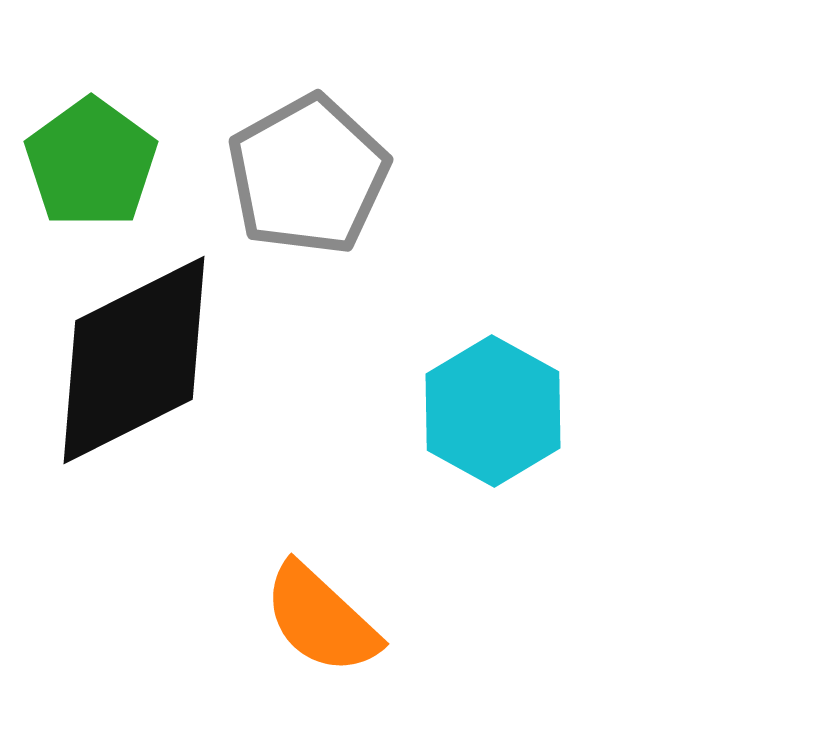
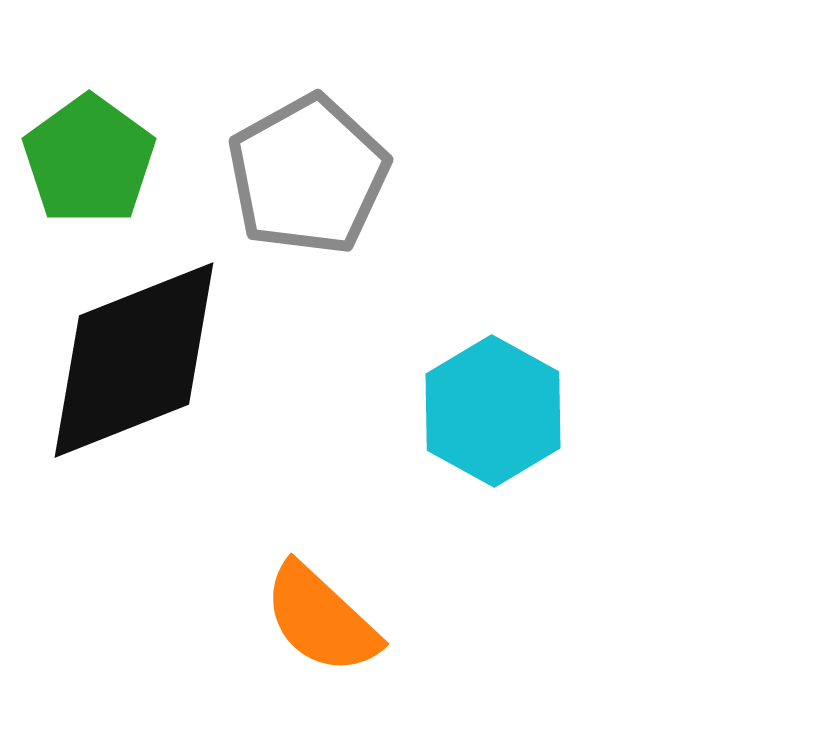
green pentagon: moved 2 px left, 3 px up
black diamond: rotated 5 degrees clockwise
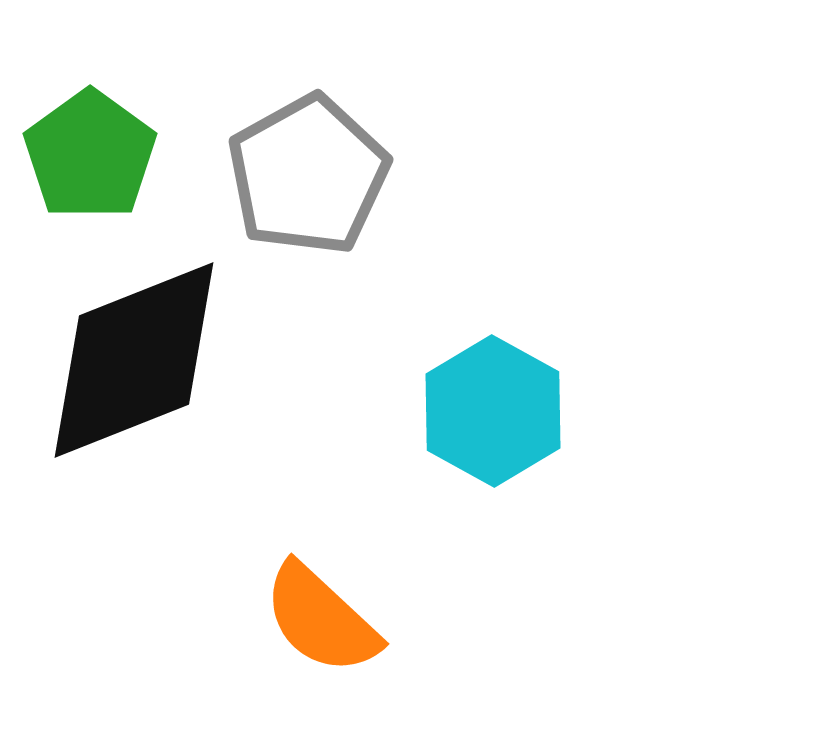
green pentagon: moved 1 px right, 5 px up
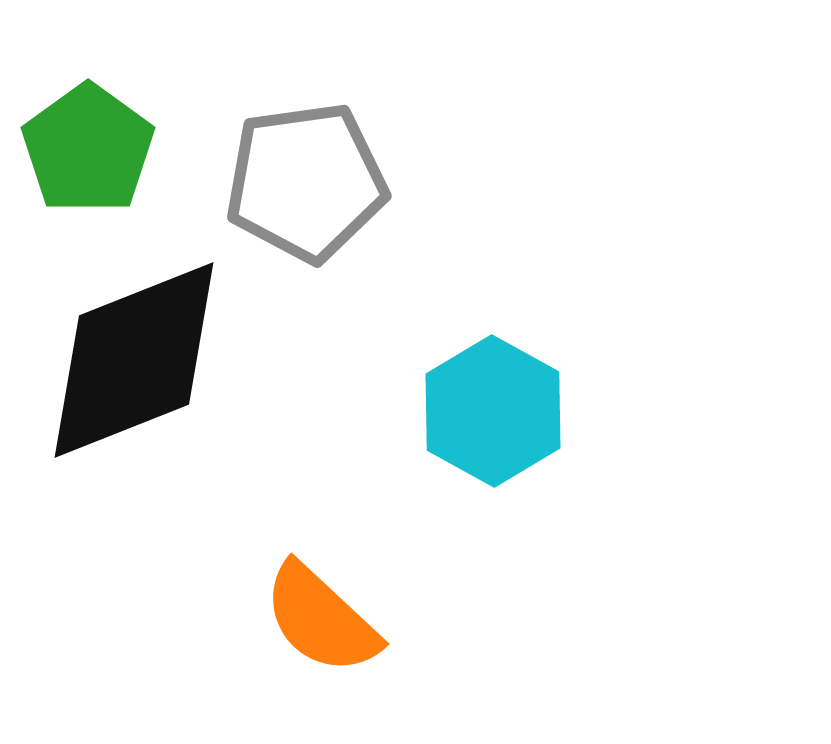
green pentagon: moved 2 px left, 6 px up
gray pentagon: moved 2 px left, 7 px down; rotated 21 degrees clockwise
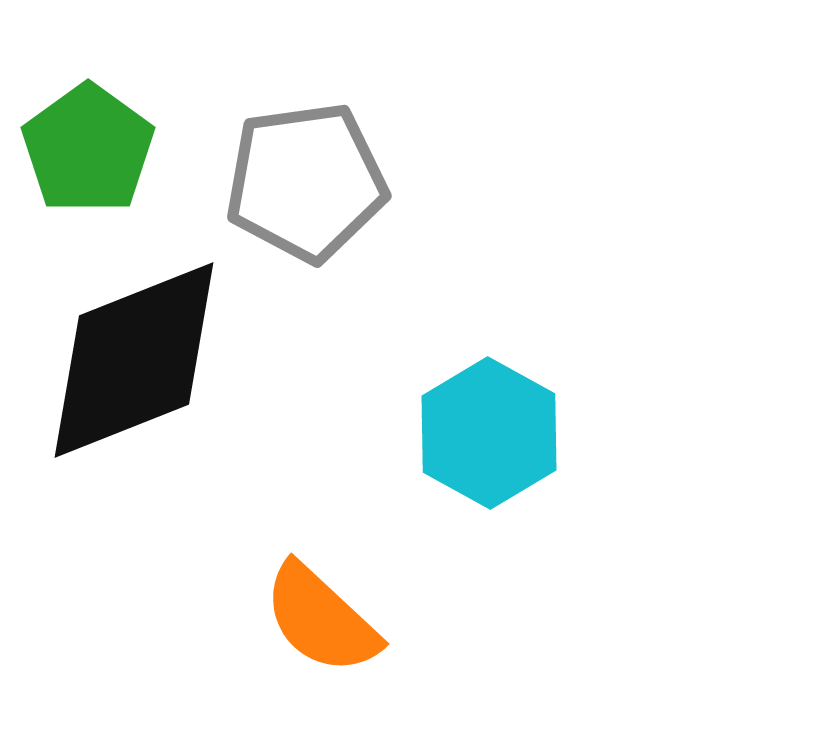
cyan hexagon: moved 4 px left, 22 px down
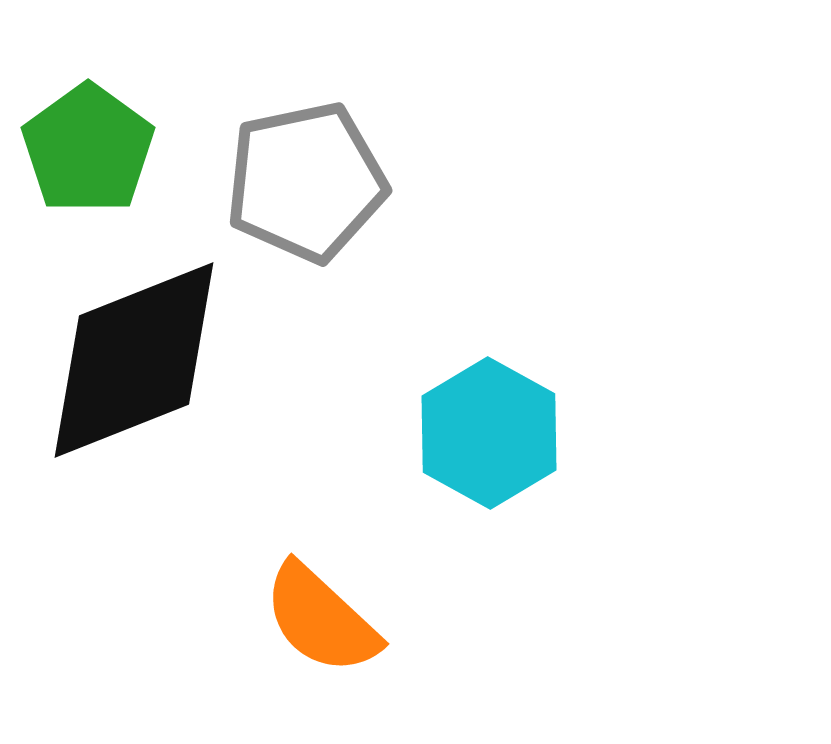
gray pentagon: rotated 4 degrees counterclockwise
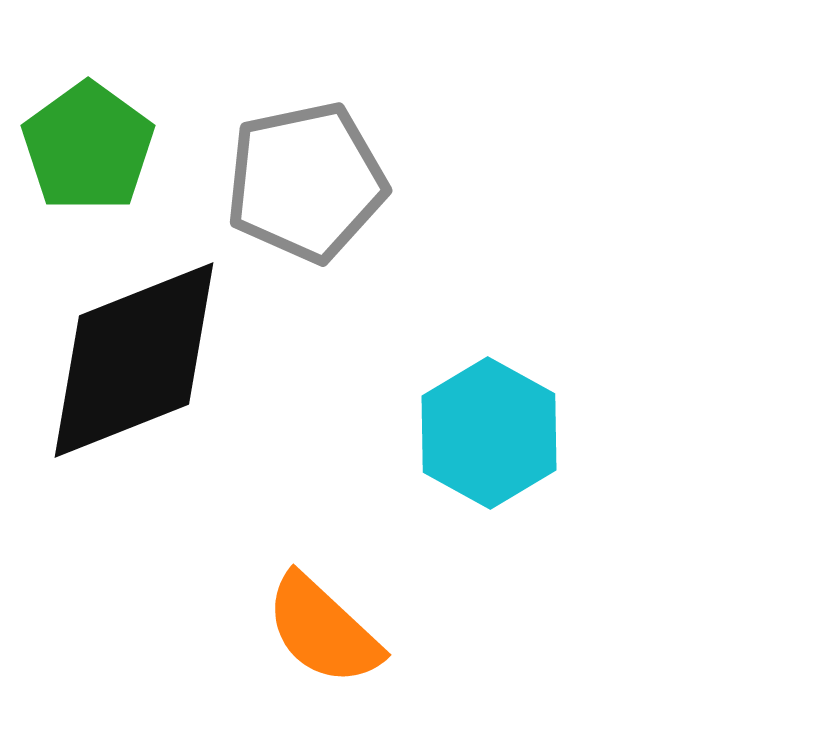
green pentagon: moved 2 px up
orange semicircle: moved 2 px right, 11 px down
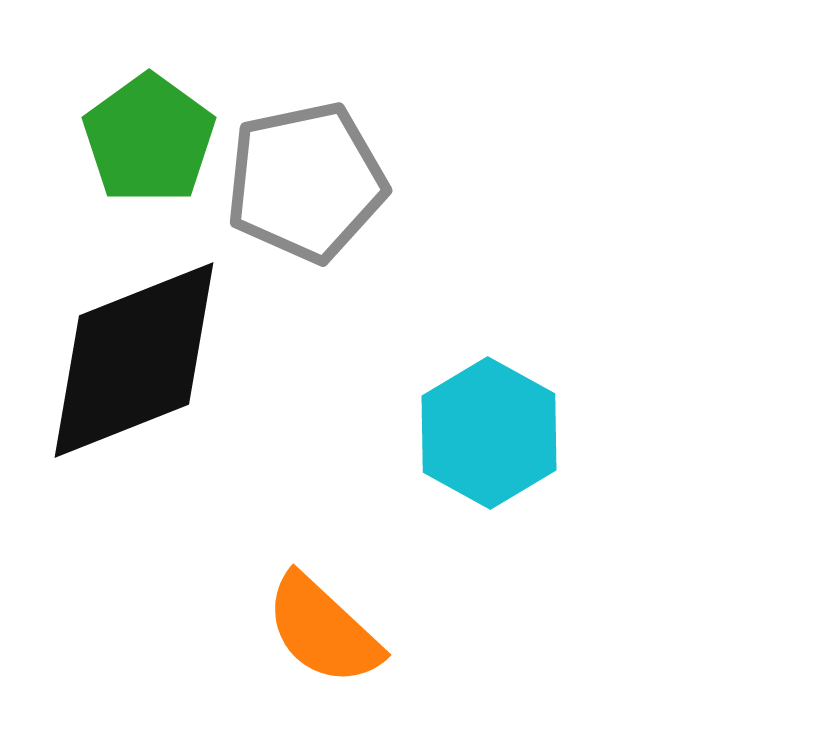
green pentagon: moved 61 px right, 8 px up
